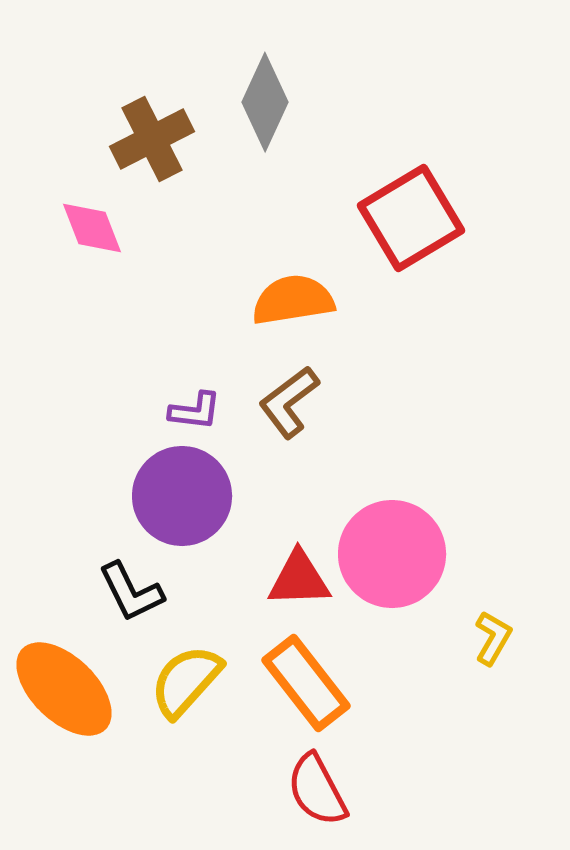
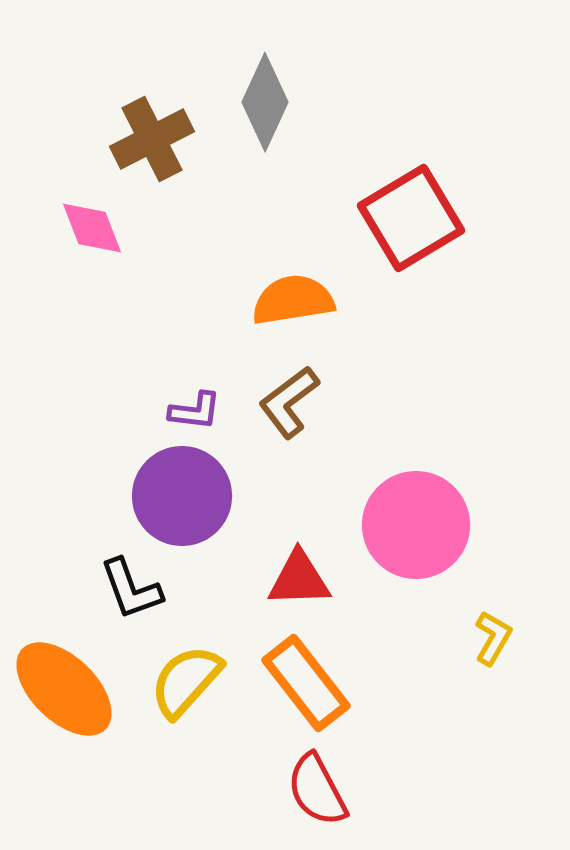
pink circle: moved 24 px right, 29 px up
black L-shape: moved 3 px up; rotated 6 degrees clockwise
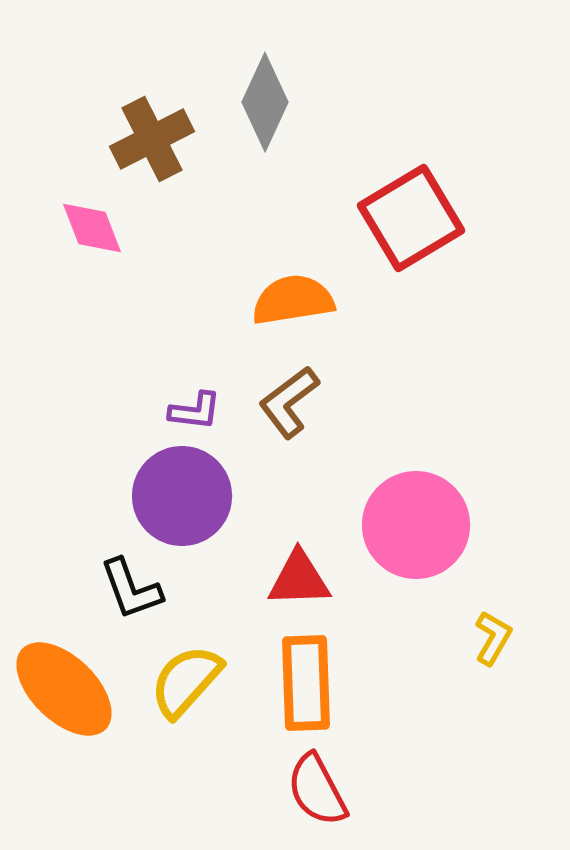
orange rectangle: rotated 36 degrees clockwise
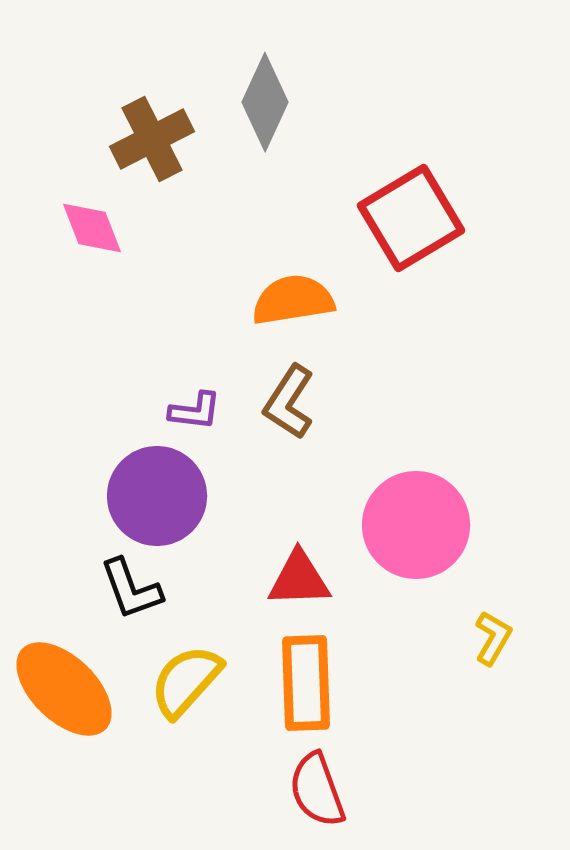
brown L-shape: rotated 20 degrees counterclockwise
purple circle: moved 25 px left
red semicircle: rotated 8 degrees clockwise
